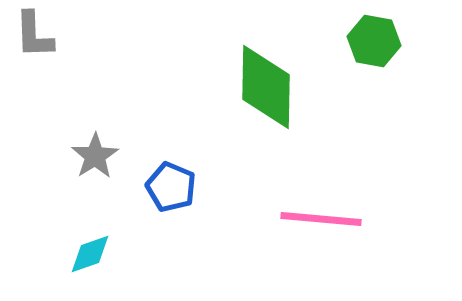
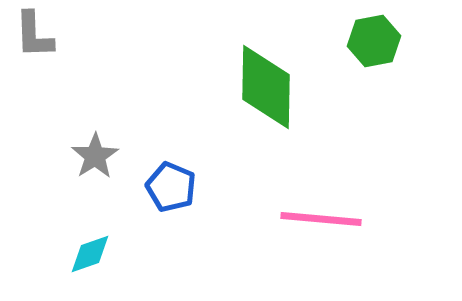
green hexagon: rotated 21 degrees counterclockwise
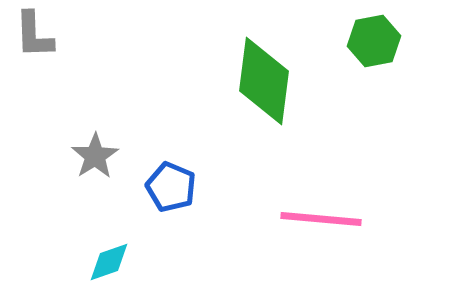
green diamond: moved 2 px left, 6 px up; rotated 6 degrees clockwise
cyan diamond: moved 19 px right, 8 px down
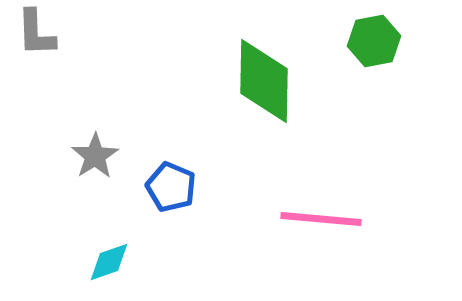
gray L-shape: moved 2 px right, 2 px up
green diamond: rotated 6 degrees counterclockwise
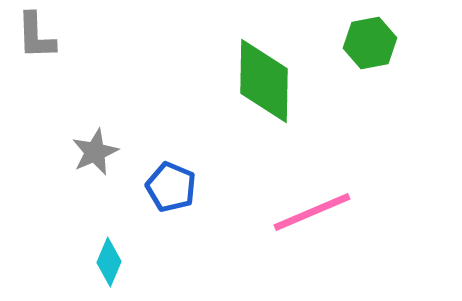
gray L-shape: moved 3 px down
green hexagon: moved 4 px left, 2 px down
gray star: moved 4 px up; rotated 9 degrees clockwise
pink line: moved 9 px left, 7 px up; rotated 28 degrees counterclockwise
cyan diamond: rotated 48 degrees counterclockwise
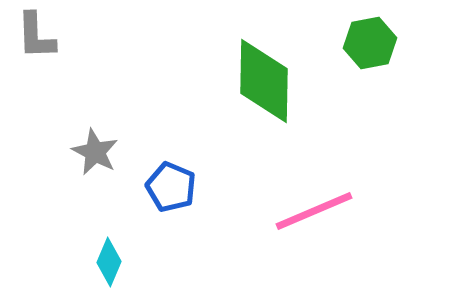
gray star: rotated 21 degrees counterclockwise
pink line: moved 2 px right, 1 px up
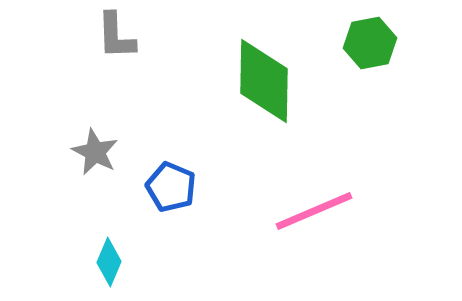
gray L-shape: moved 80 px right
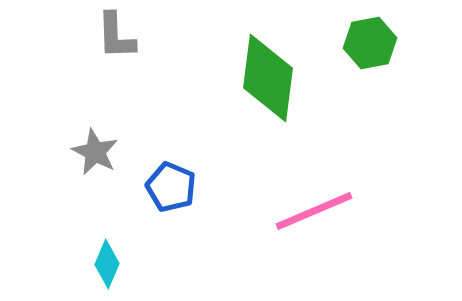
green diamond: moved 4 px right, 3 px up; rotated 6 degrees clockwise
cyan diamond: moved 2 px left, 2 px down
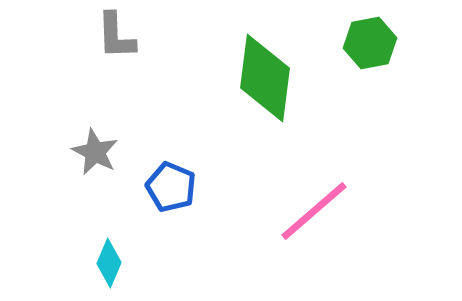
green diamond: moved 3 px left
pink line: rotated 18 degrees counterclockwise
cyan diamond: moved 2 px right, 1 px up
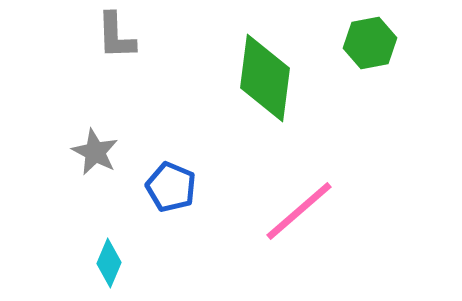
pink line: moved 15 px left
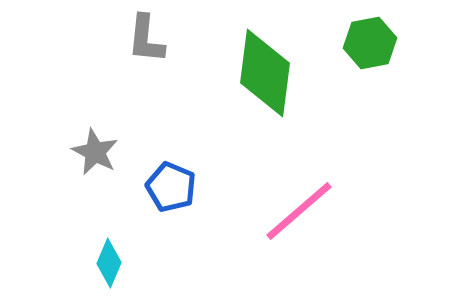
gray L-shape: moved 30 px right, 3 px down; rotated 8 degrees clockwise
green diamond: moved 5 px up
